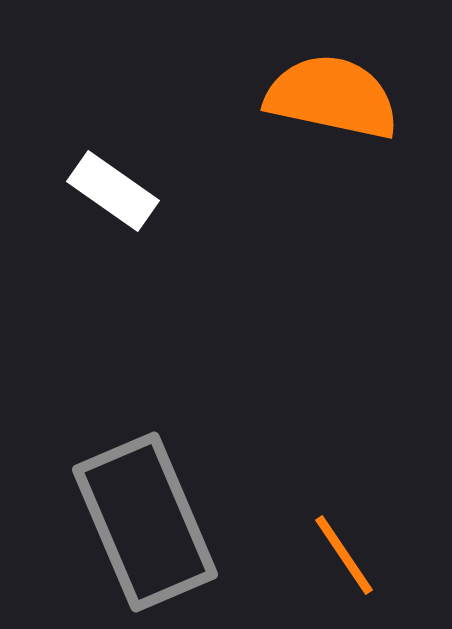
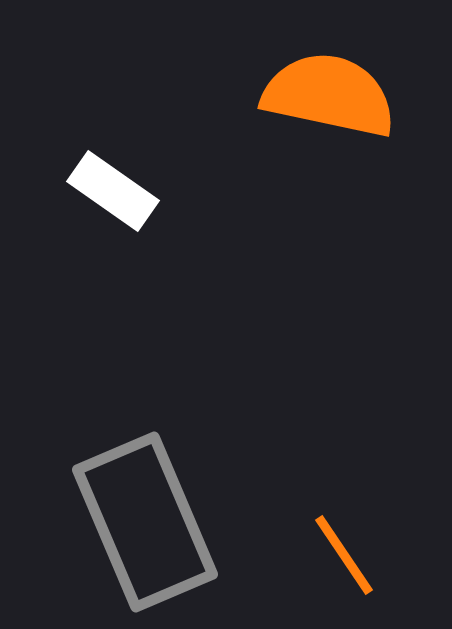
orange semicircle: moved 3 px left, 2 px up
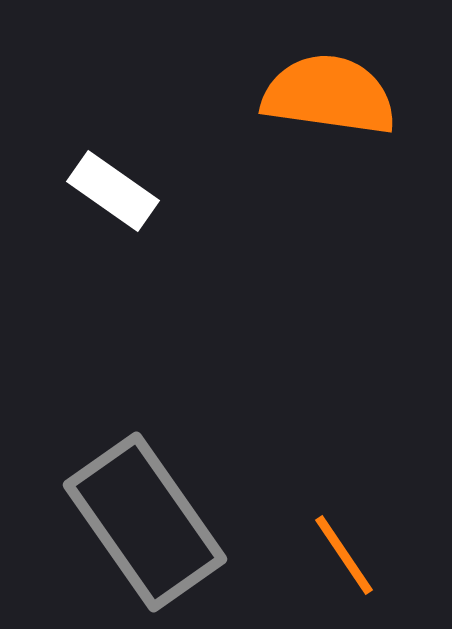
orange semicircle: rotated 4 degrees counterclockwise
gray rectangle: rotated 12 degrees counterclockwise
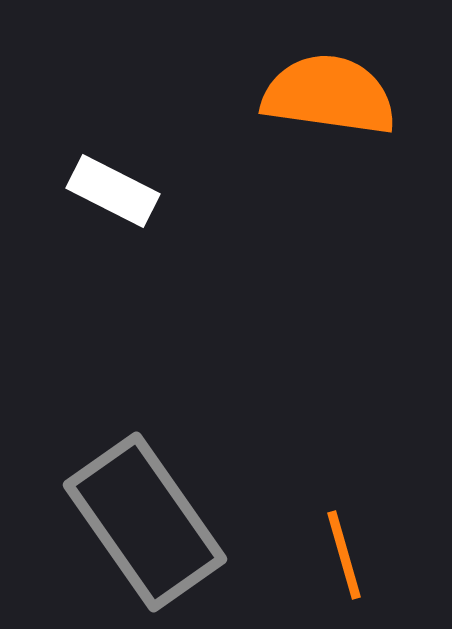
white rectangle: rotated 8 degrees counterclockwise
orange line: rotated 18 degrees clockwise
